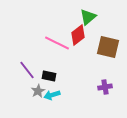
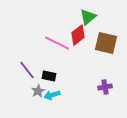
brown square: moved 2 px left, 4 px up
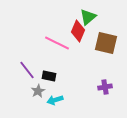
red diamond: moved 4 px up; rotated 30 degrees counterclockwise
cyan arrow: moved 3 px right, 5 px down
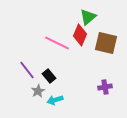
red diamond: moved 2 px right, 4 px down
black rectangle: rotated 40 degrees clockwise
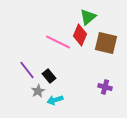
pink line: moved 1 px right, 1 px up
purple cross: rotated 24 degrees clockwise
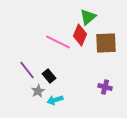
brown square: rotated 15 degrees counterclockwise
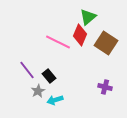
brown square: rotated 35 degrees clockwise
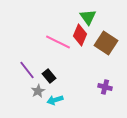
green triangle: rotated 24 degrees counterclockwise
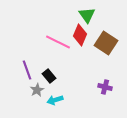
green triangle: moved 1 px left, 2 px up
purple line: rotated 18 degrees clockwise
gray star: moved 1 px left, 1 px up
